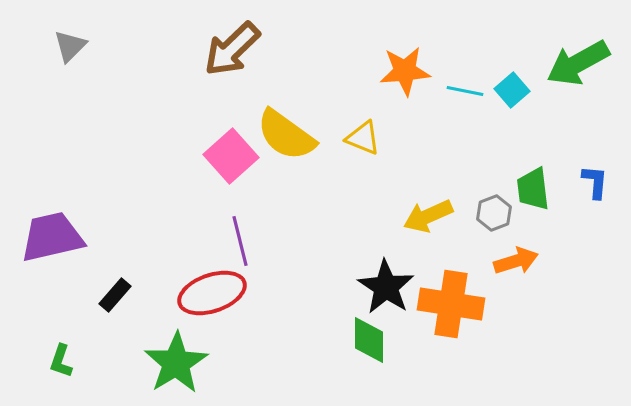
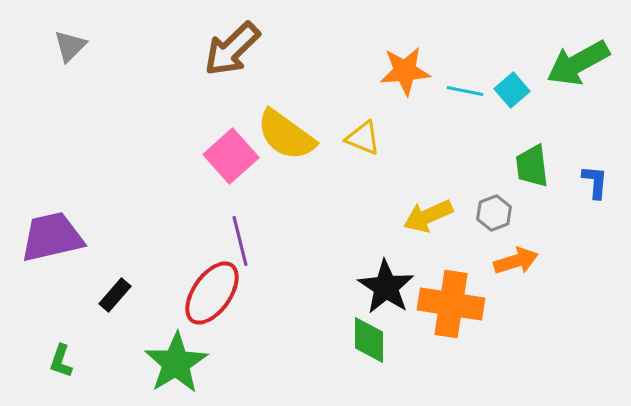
green trapezoid: moved 1 px left, 23 px up
red ellipse: rotated 36 degrees counterclockwise
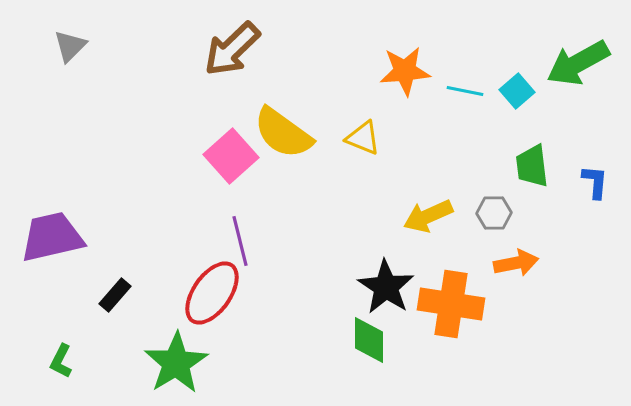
cyan square: moved 5 px right, 1 px down
yellow semicircle: moved 3 px left, 2 px up
gray hexagon: rotated 20 degrees clockwise
orange arrow: moved 2 px down; rotated 6 degrees clockwise
green L-shape: rotated 8 degrees clockwise
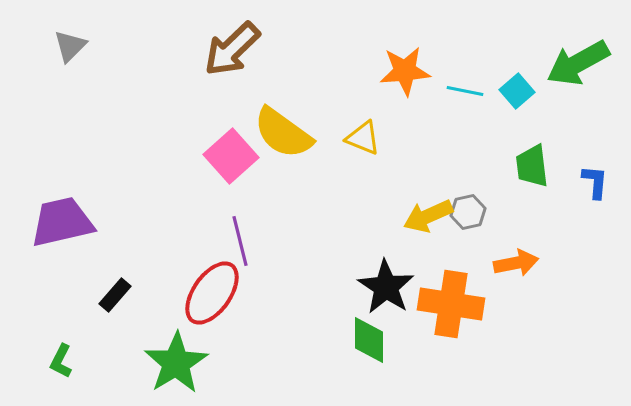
gray hexagon: moved 26 px left, 1 px up; rotated 12 degrees counterclockwise
purple trapezoid: moved 10 px right, 15 px up
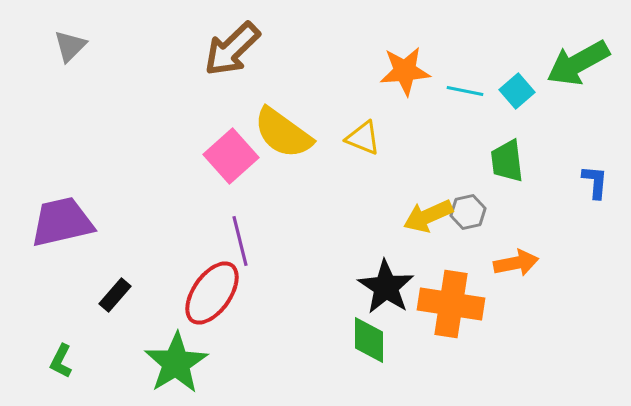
green trapezoid: moved 25 px left, 5 px up
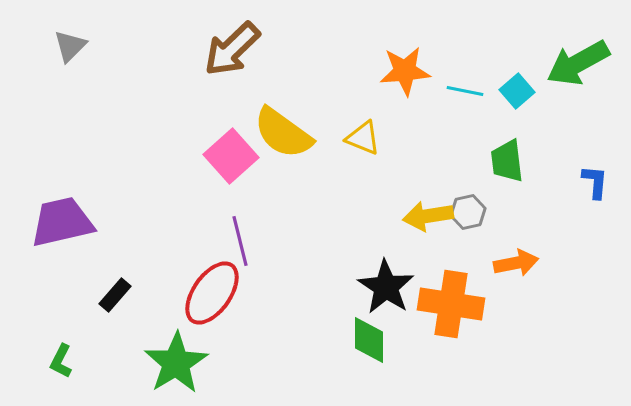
yellow arrow: rotated 15 degrees clockwise
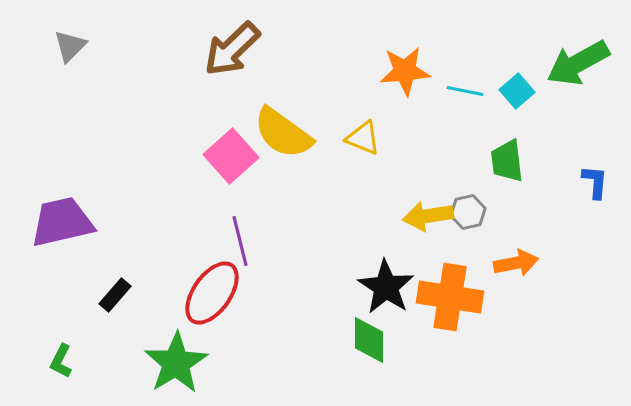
orange cross: moved 1 px left, 7 px up
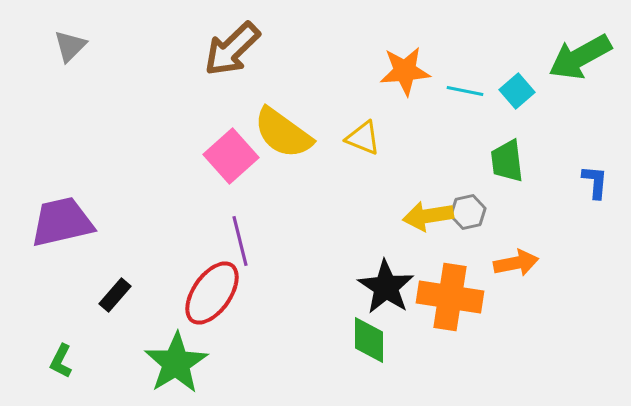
green arrow: moved 2 px right, 6 px up
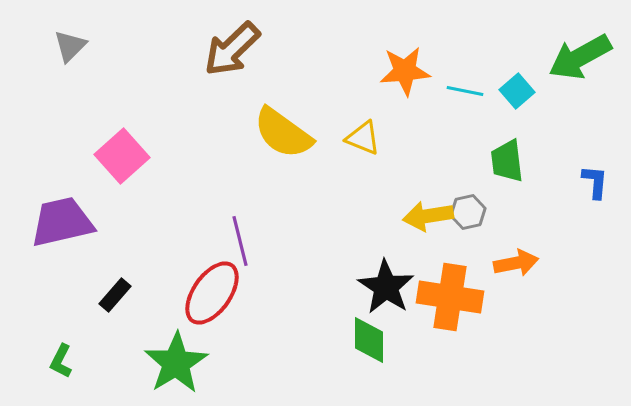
pink square: moved 109 px left
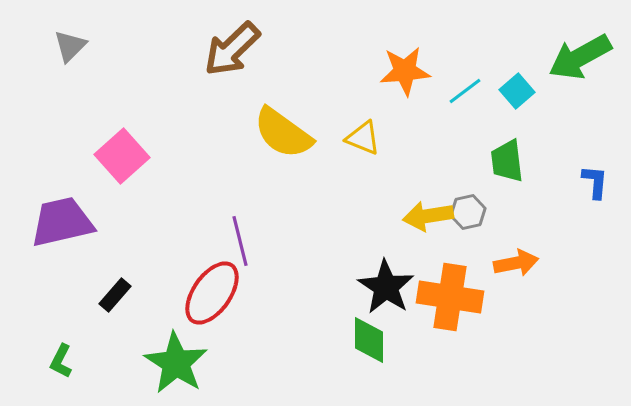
cyan line: rotated 48 degrees counterclockwise
green star: rotated 8 degrees counterclockwise
